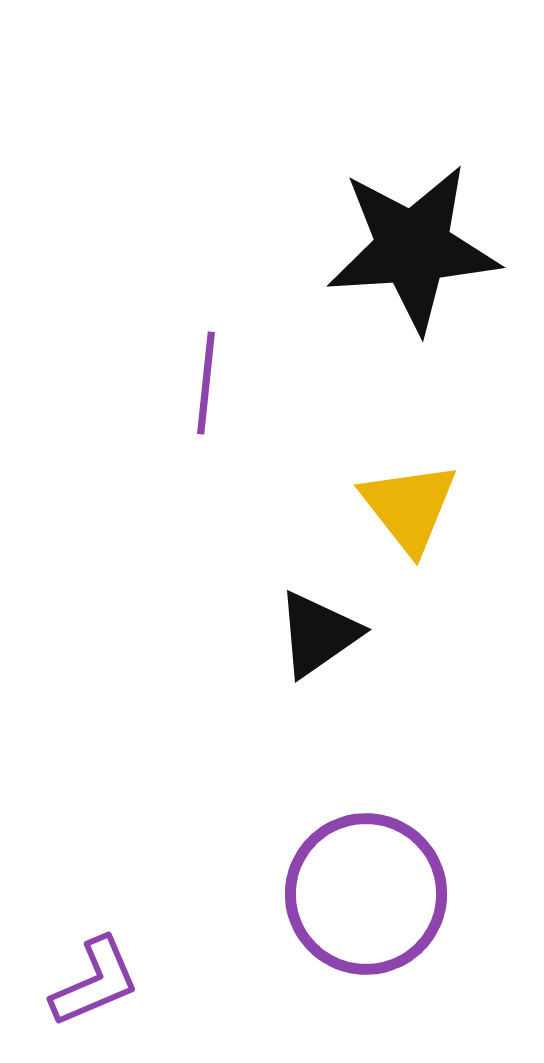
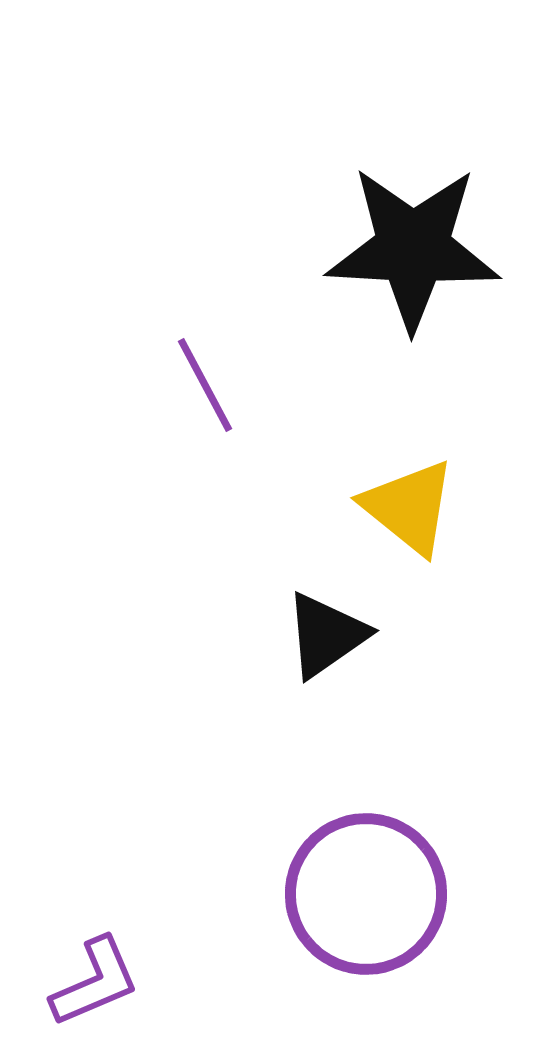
black star: rotated 7 degrees clockwise
purple line: moved 1 px left, 2 px down; rotated 34 degrees counterclockwise
yellow triangle: rotated 13 degrees counterclockwise
black triangle: moved 8 px right, 1 px down
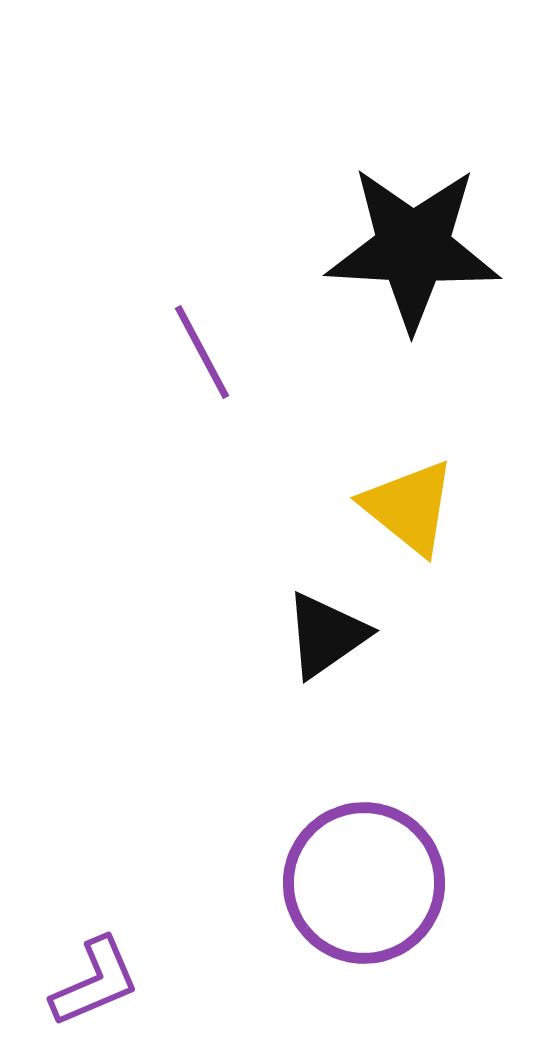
purple line: moved 3 px left, 33 px up
purple circle: moved 2 px left, 11 px up
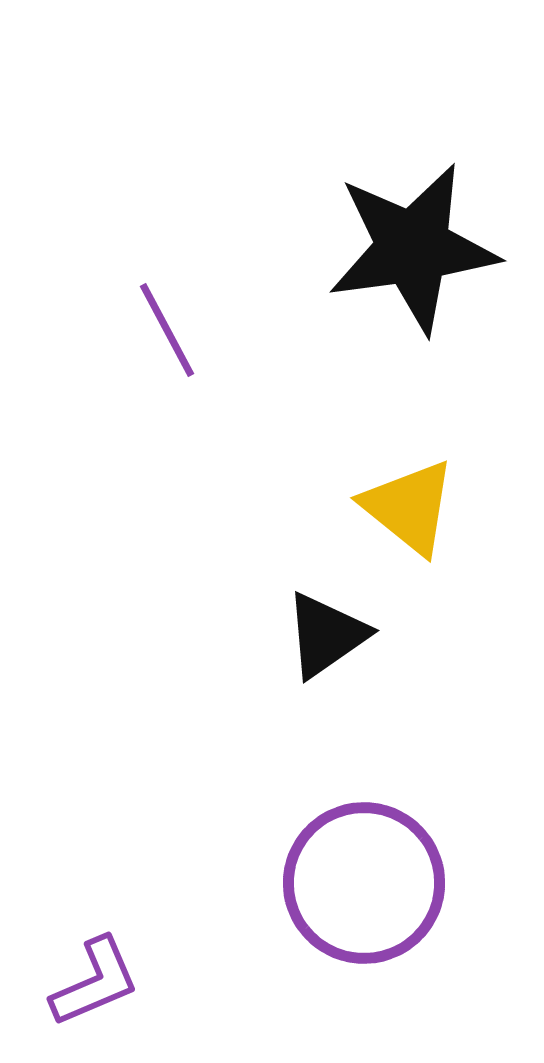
black star: rotated 11 degrees counterclockwise
purple line: moved 35 px left, 22 px up
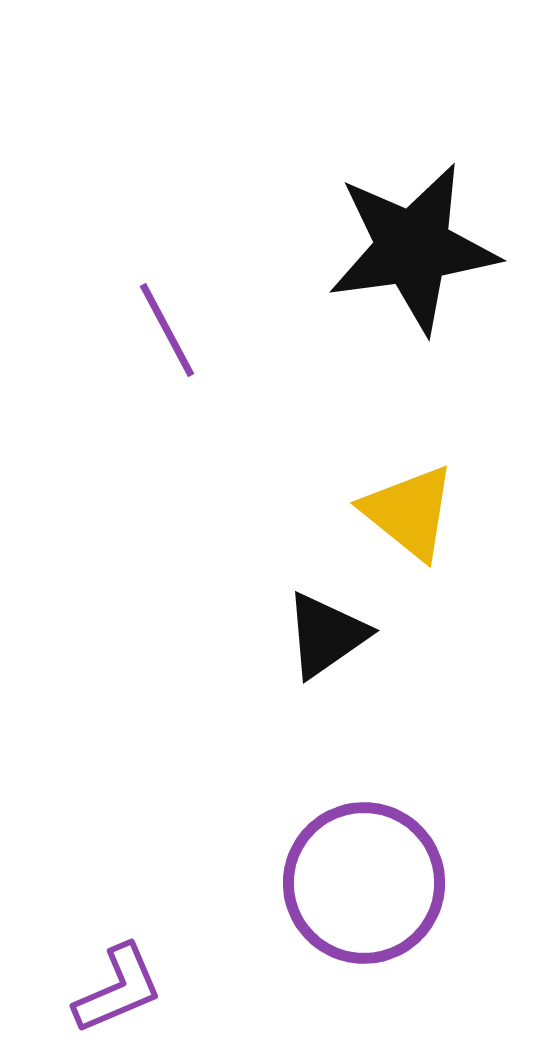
yellow triangle: moved 5 px down
purple L-shape: moved 23 px right, 7 px down
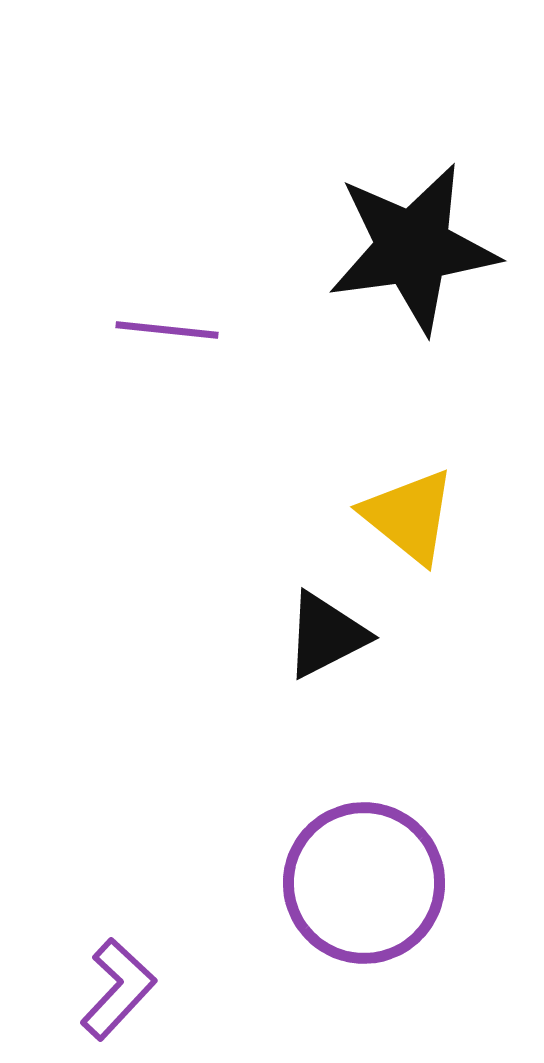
purple line: rotated 56 degrees counterclockwise
yellow triangle: moved 4 px down
black triangle: rotated 8 degrees clockwise
purple L-shape: rotated 24 degrees counterclockwise
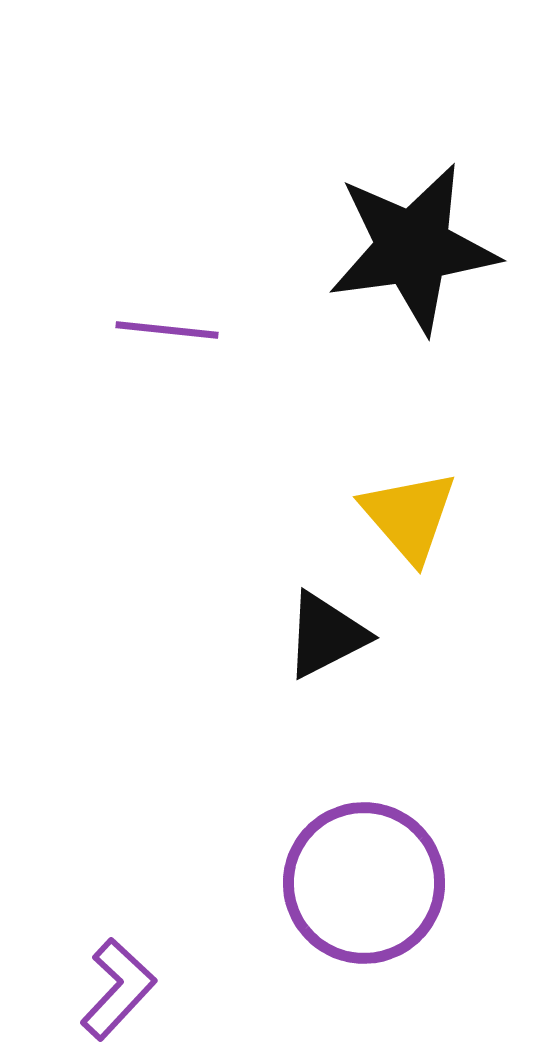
yellow triangle: rotated 10 degrees clockwise
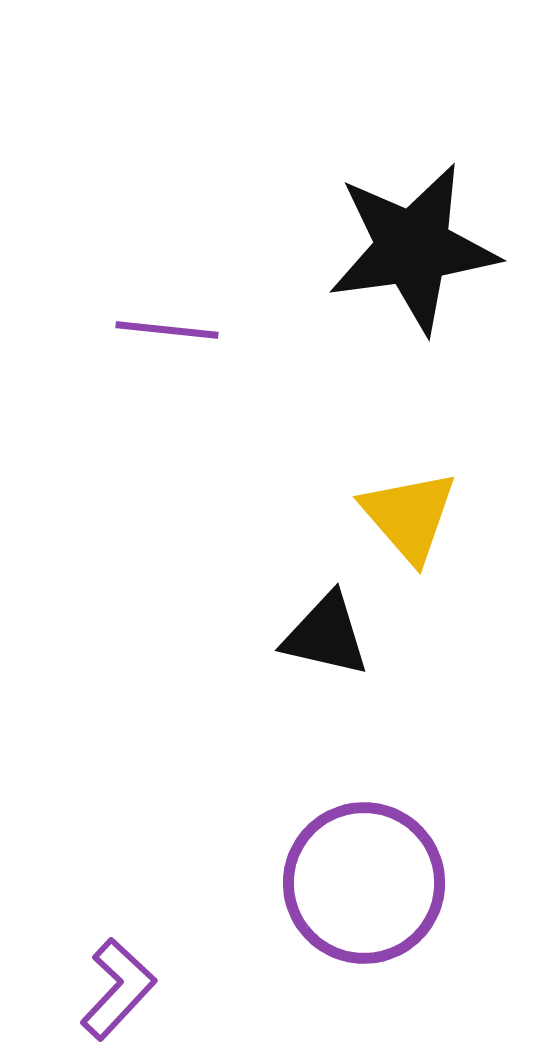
black triangle: rotated 40 degrees clockwise
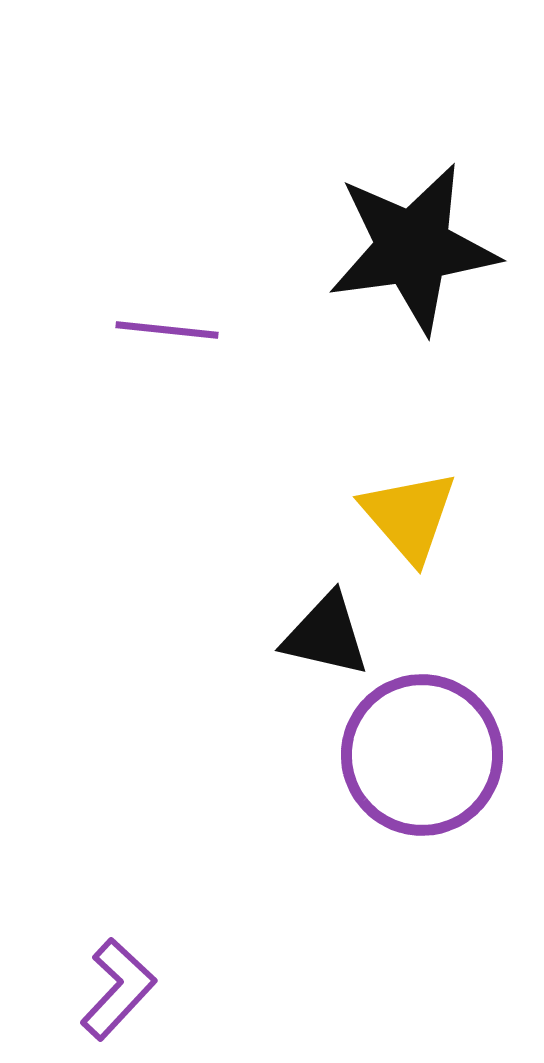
purple circle: moved 58 px right, 128 px up
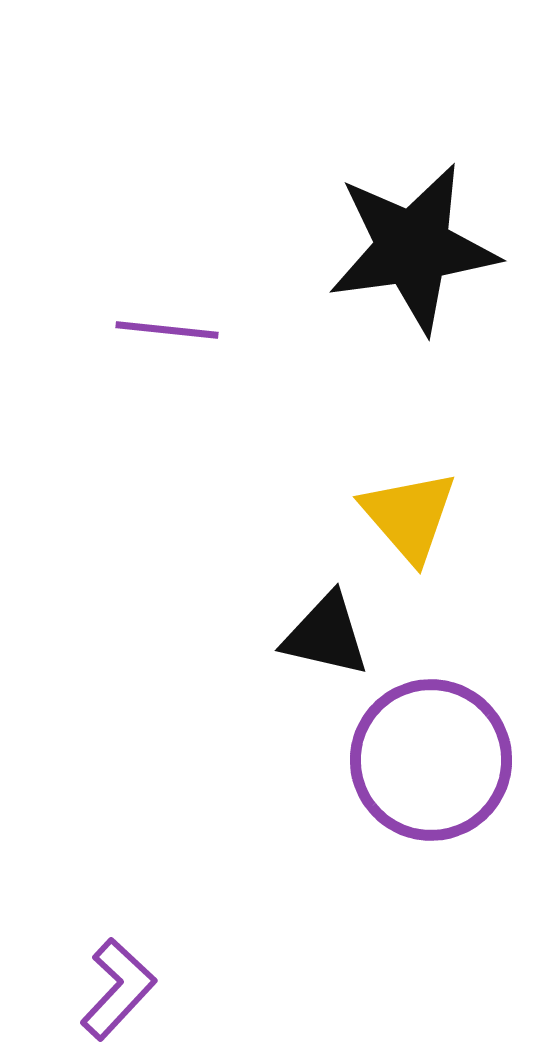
purple circle: moved 9 px right, 5 px down
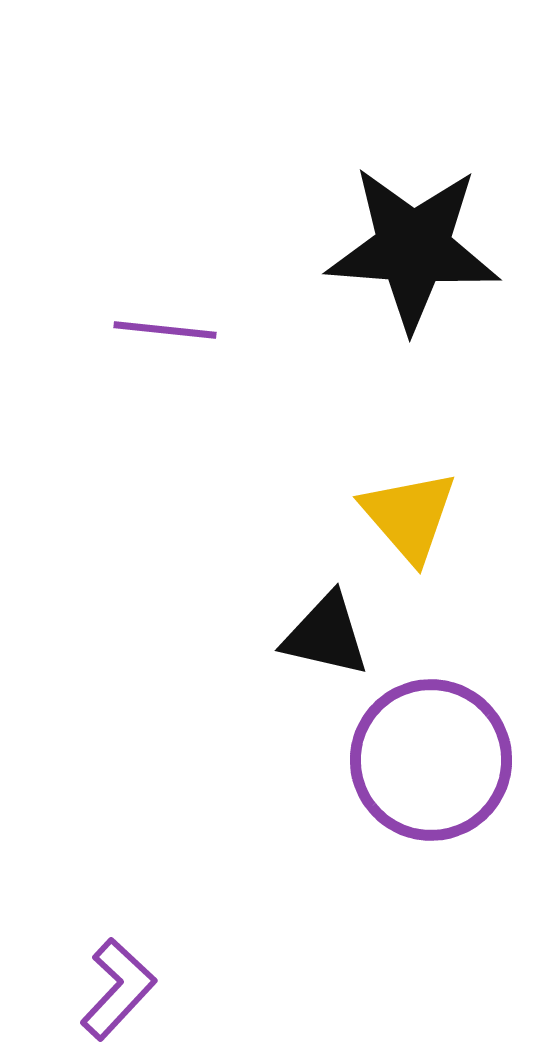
black star: rotated 12 degrees clockwise
purple line: moved 2 px left
